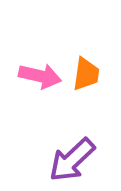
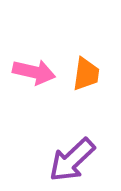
pink arrow: moved 6 px left, 4 px up
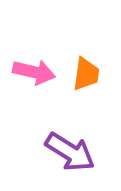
purple arrow: moved 2 px left, 8 px up; rotated 105 degrees counterclockwise
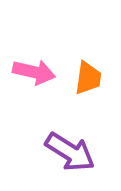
orange trapezoid: moved 2 px right, 4 px down
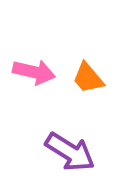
orange trapezoid: rotated 132 degrees clockwise
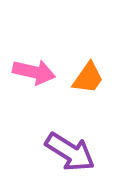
orange trapezoid: rotated 105 degrees counterclockwise
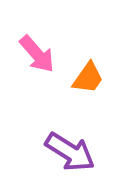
pink arrow: moved 3 px right, 18 px up; rotated 36 degrees clockwise
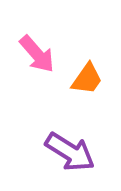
orange trapezoid: moved 1 px left, 1 px down
